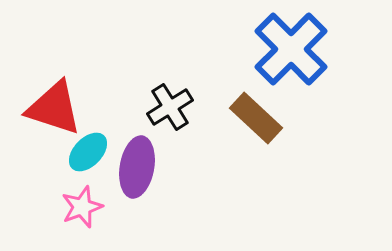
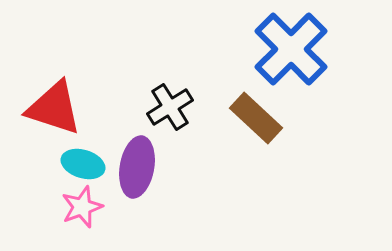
cyan ellipse: moved 5 px left, 12 px down; rotated 63 degrees clockwise
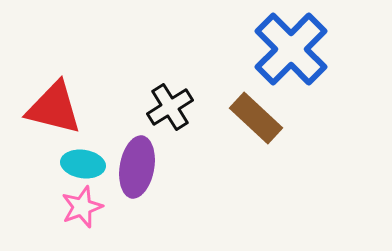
red triangle: rotated 4 degrees counterclockwise
cyan ellipse: rotated 9 degrees counterclockwise
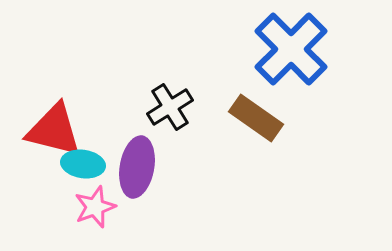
red triangle: moved 22 px down
brown rectangle: rotated 8 degrees counterclockwise
pink star: moved 13 px right
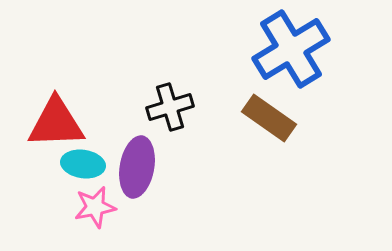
blue cross: rotated 14 degrees clockwise
black cross: rotated 15 degrees clockwise
brown rectangle: moved 13 px right
red triangle: moved 2 px right, 7 px up; rotated 16 degrees counterclockwise
pink star: rotated 9 degrees clockwise
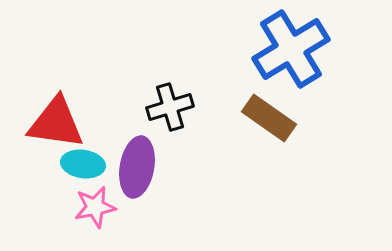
red triangle: rotated 10 degrees clockwise
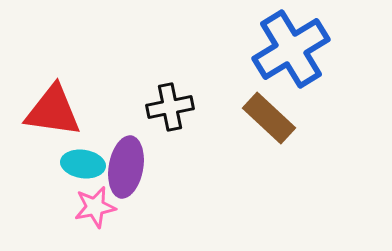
black cross: rotated 6 degrees clockwise
brown rectangle: rotated 8 degrees clockwise
red triangle: moved 3 px left, 12 px up
purple ellipse: moved 11 px left
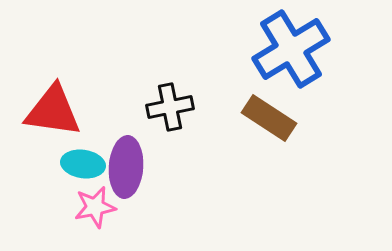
brown rectangle: rotated 10 degrees counterclockwise
purple ellipse: rotated 6 degrees counterclockwise
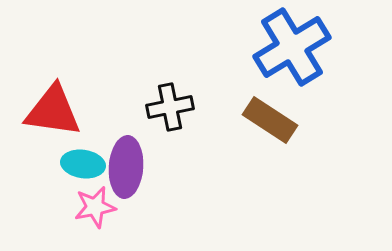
blue cross: moved 1 px right, 2 px up
brown rectangle: moved 1 px right, 2 px down
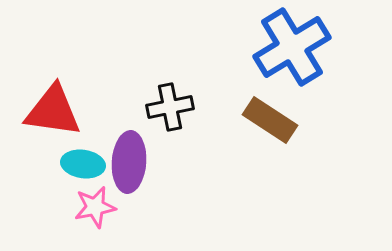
purple ellipse: moved 3 px right, 5 px up
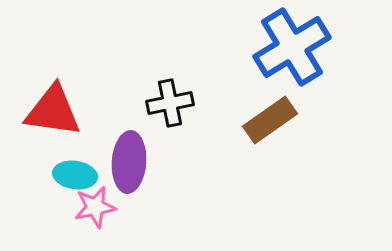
black cross: moved 4 px up
brown rectangle: rotated 68 degrees counterclockwise
cyan ellipse: moved 8 px left, 11 px down
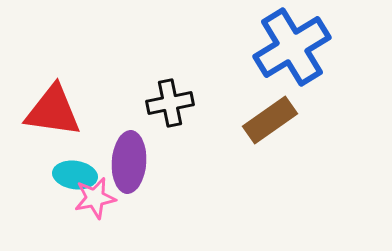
pink star: moved 9 px up
